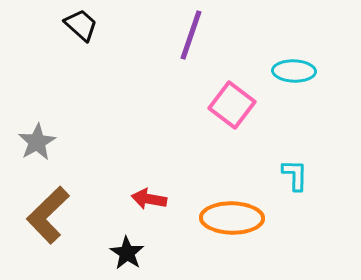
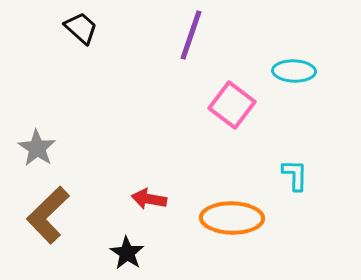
black trapezoid: moved 3 px down
gray star: moved 6 px down; rotated 9 degrees counterclockwise
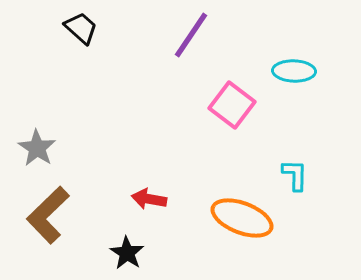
purple line: rotated 15 degrees clockwise
orange ellipse: moved 10 px right; rotated 20 degrees clockwise
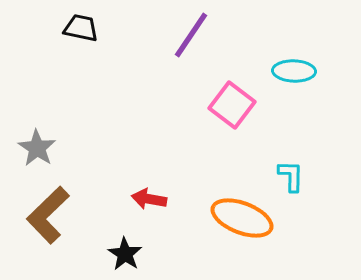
black trapezoid: rotated 30 degrees counterclockwise
cyan L-shape: moved 4 px left, 1 px down
black star: moved 2 px left, 1 px down
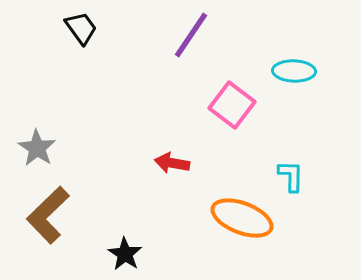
black trapezoid: rotated 42 degrees clockwise
red arrow: moved 23 px right, 36 px up
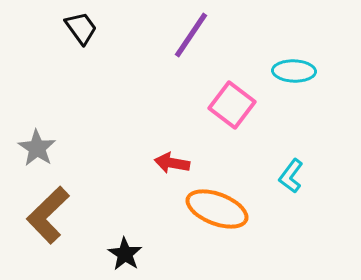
cyan L-shape: rotated 144 degrees counterclockwise
orange ellipse: moved 25 px left, 9 px up
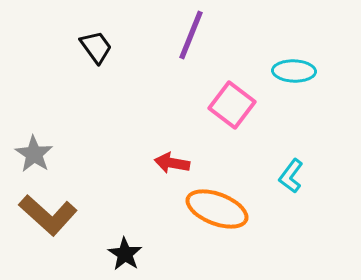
black trapezoid: moved 15 px right, 19 px down
purple line: rotated 12 degrees counterclockwise
gray star: moved 3 px left, 6 px down
brown L-shape: rotated 94 degrees counterclockwise
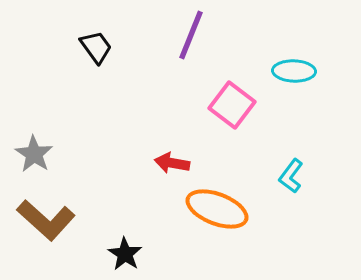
brown L-shape: moved 2 px left, 5 px down
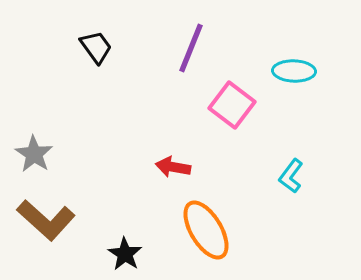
purple line: moved 13 px down
red arrow: moved 1 px right, 4 px down
orange ellipse: moved 11 px left, 21 px down; rotated 38 degrees clockwise
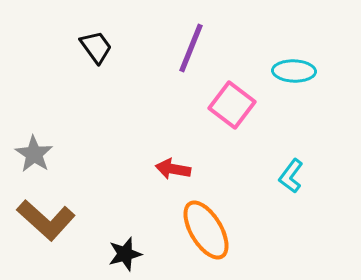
red arrow: moved 2 px down
black star: rotated 24 degrees clockwise
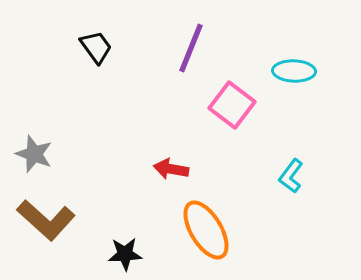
gray star: rotated 12 degrees counterclockwise
red arrow: moved 2 px left
black star: rotated 12 degrees clockwise
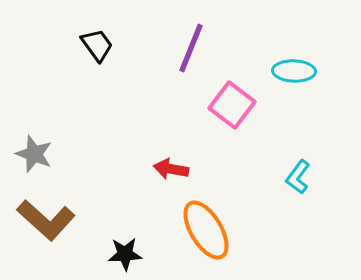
black trapezoid: moved 1 px right, 2 px up
cyan L-shape: moved 7 px right, 1 px down
